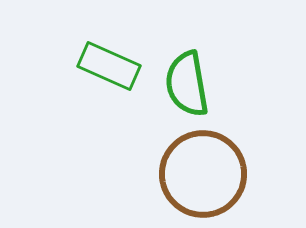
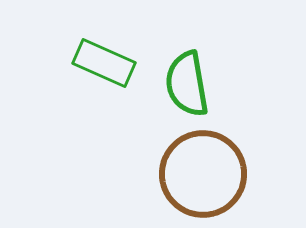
green rectangle: moved 5 px left, 3 px up
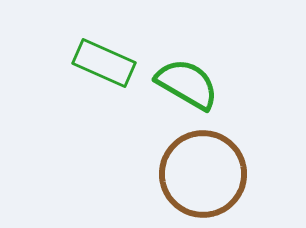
green semicircle: rotated 130 degrees clockwise
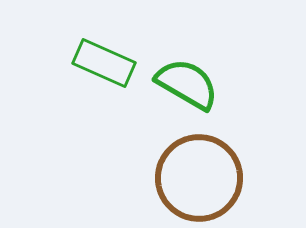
brown circle: moved 4 px left, 4 px down
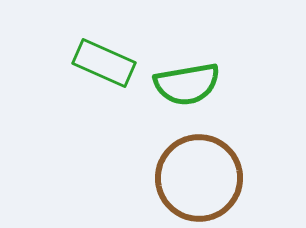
green semicircle: rotated 140 degrees clockwise
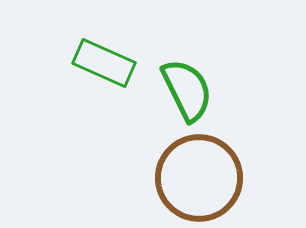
green semicircle: moved 6 px down; rotated 106 degrees counterclockwise
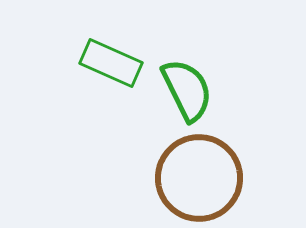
green rectangle: moved 7 px right
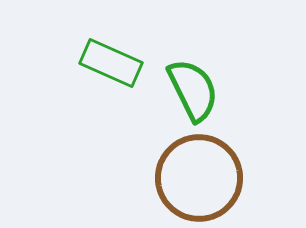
green semicircle: moved 6 px right
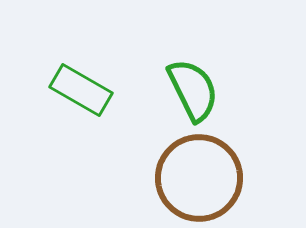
green rectangle: moved 30 px left, 27 px down; rotated 6 degrees clockwise
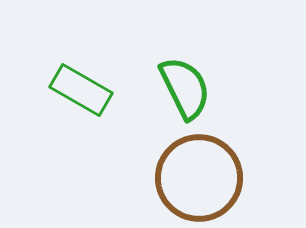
green semicircle: moved 8 px left, 2 px up
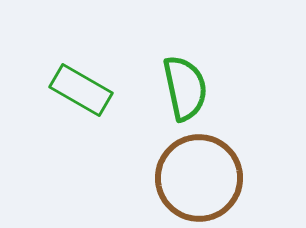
green semicircle: rotated 14 degrees clockwise
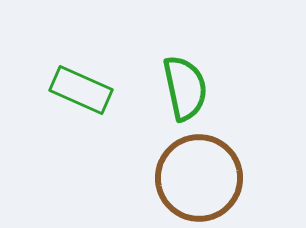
green rectangle: rotated 6 degrees counterclockwise
